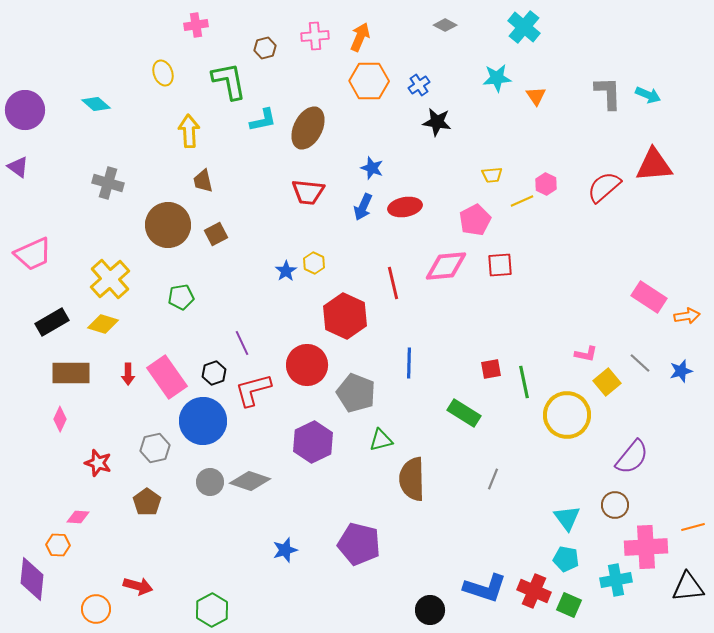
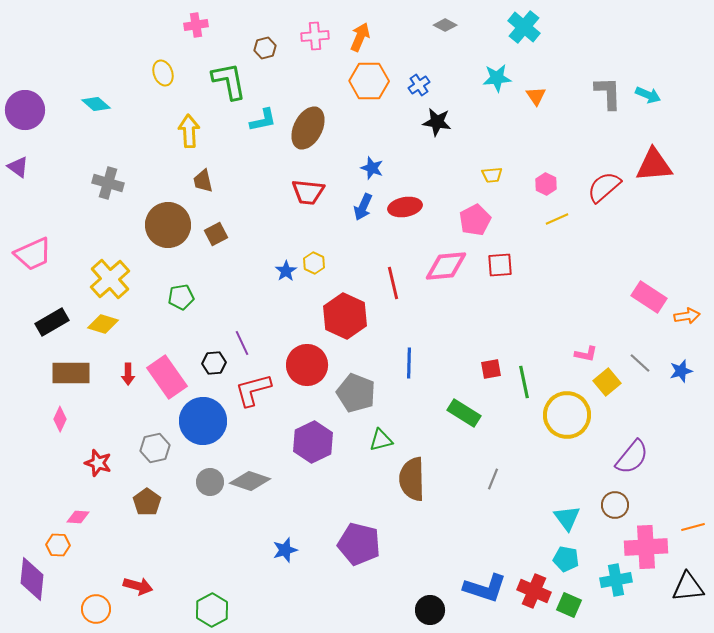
yellow line at (522, 201): moved 35 px right, 18 px down
black hexagon at (214, 373): moved 10 px up; rotated 15 degrees clockwise
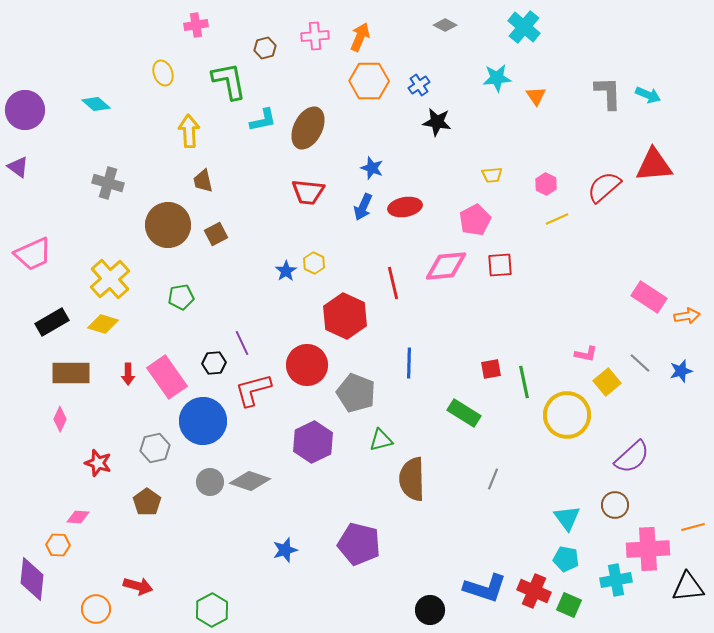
purple semicircle at (632, 457): rotated 9 degrees clockwise
pink cross at (646, 547): moved 2 px right, 2 px down
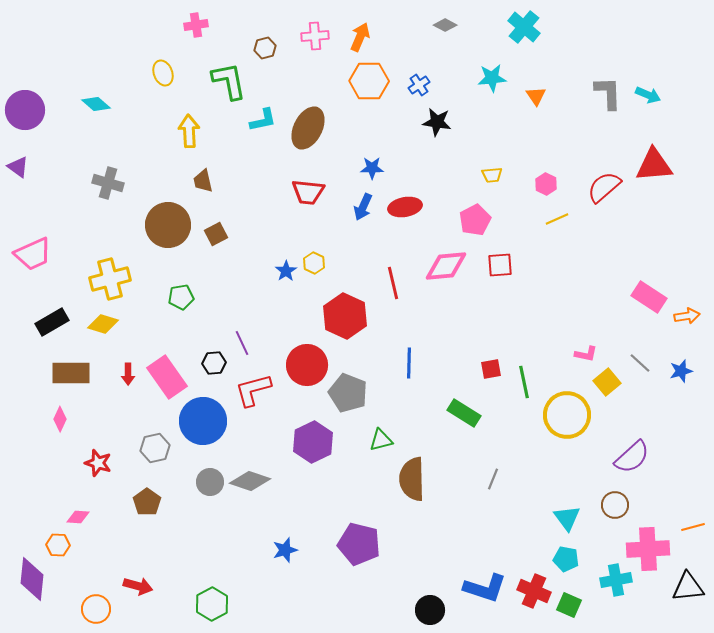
cyan star at (497, 78): moved 5 px left
blue star at (372, 168): rotated 20 degrees counterclockwise
yellow cross at (110, 279): rotated 27 degrees clockwise
gray pentagon at (356, 393): moved 8 px left
green hexagon at (212, 610): moved 6 px up
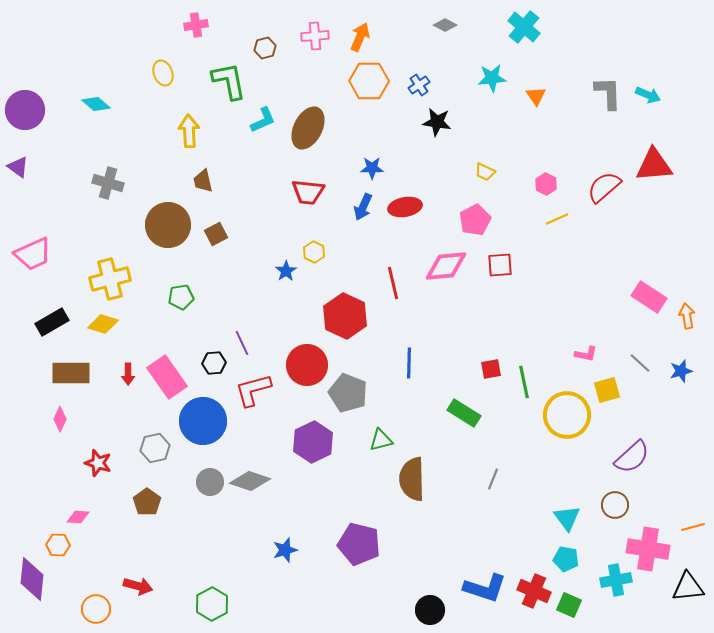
cyan L-shape at (263, 120): rotated 12 degrees counterclockwise
yellow trapezoid at (492, 175): moved 7 px left, 3 px up; rotated 30 degrees clockwise
yellow hexagon at (314, 263): moved 11 px up
orange arrow at (687, 316): rotated 90 degrees counterclockwise
yellow square at (607, 382): moved 8 px down; rotated 24 degrees clockwise
pink cross at (648, 549): rotated 12 degrees clockwise
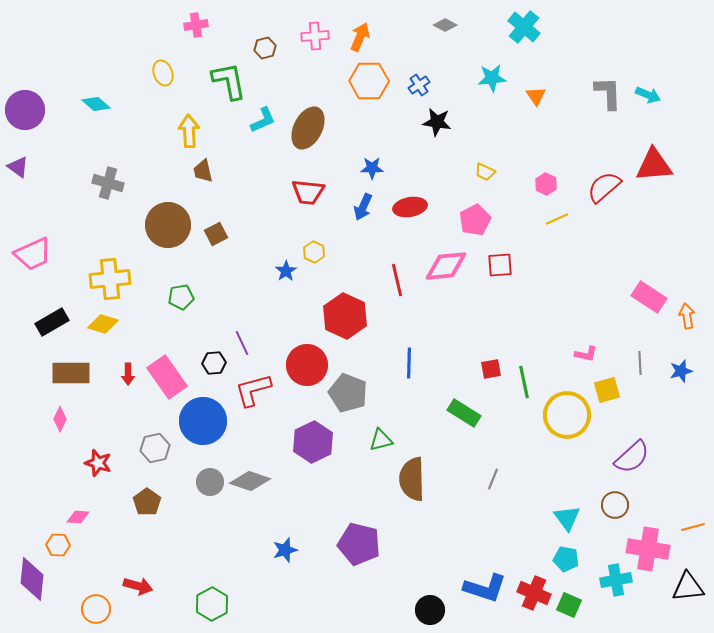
brown trapezoid at (203, 181): moved 10 px up
red ellipse at (405, 207): moved 5 px right
yellow cross at (110, 279): rotated 9 degrees clockwise
red line at (393, 283): moved 4 px right, 3 px up
gray line at (640, 363): rotated 45 degrees clockwise
red cross at (534, 591): moved 2 px down
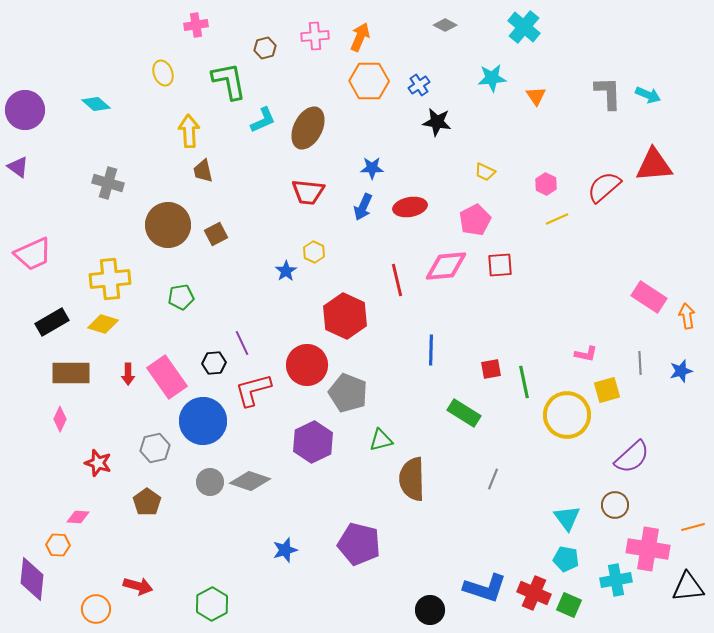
blue line at (409, 363): moved 22 px right, 13 px up
